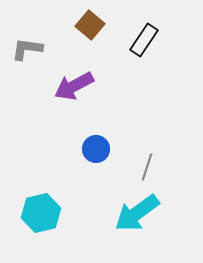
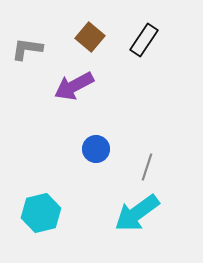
brown square: moved 12 px down
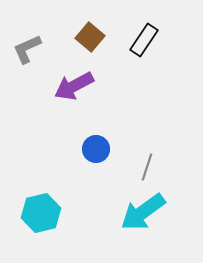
gray L-shape: rotated 32 degrees counterclockwise
cyan arrow: moved 6 px right, 1 px up
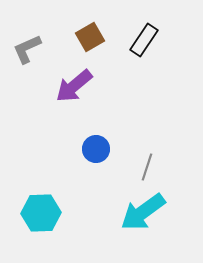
brown square: rotated 20 degrees clockwise
purple arrow: rotated 12 degrees counterclockwise
cyan hexagon: rotated 12 degrees clockwise
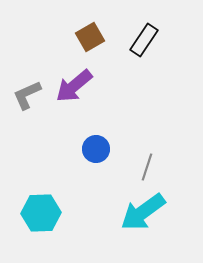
gray L-shape: moved 46 px down
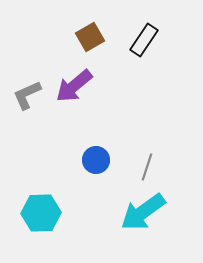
blue circle: moved 11 px down
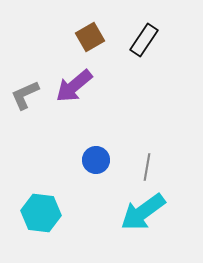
gray L-shape: moved 2 px left
gray line: rotated 8 degrees counterclockwise
cyan hexagon: rotated 9 degrees clockwise
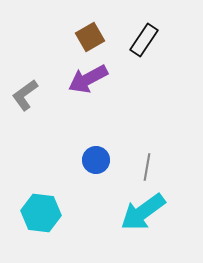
purple arrow: moved 14 px right, 7 px up; rotated 12 degrees clockwise
gray L-shape: rotated 12 degrees counterclockwise
